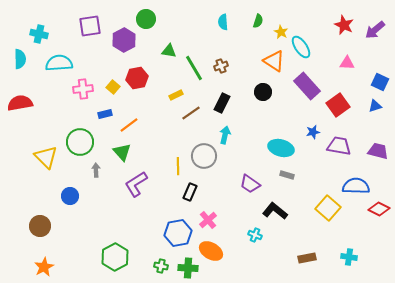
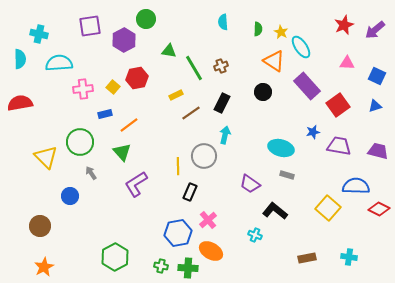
green semicircle at (258, 21): moved 8 px down; rotated 16 degrees counterclockwise
red star at (344, 25): rotated 24 degrees clockwise
blue square at (380, 82): moved 3 px left, 6 px up
gray arrow at (96, 170): moved 5 px left, 3 px down; rotated 32 degrees counterclockwise
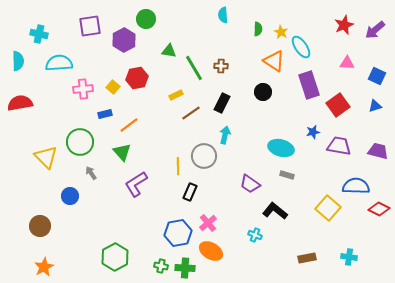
cyan semicircle at (223, 22): moved 7 px up
cyan semicircle at (20, 59): moved 2 px left, 2 px down
brown cross at (221, 66): rotated 24 degrees clockwise
purple rectangle at (307, 86): moved 2 px right, 1 px up; rotated 24 degrees clockwise
pink cross at (208, 220): moved 3 px down
green cross at (188, 268): moved 3 px left
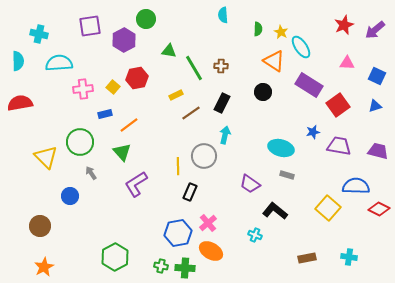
purple rectangle at (309, 85): rotated 40 degrees counterclockwise
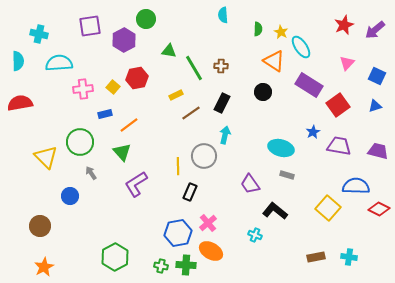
pink triangle at (347, 63): rotated 49 degrees counterclockwise
blue star at (313, 132): rotated 16 degrees counterclockwise
purple trapezoid at (250, 184): rotated 20 degrees clockwise
brown rectangle at (307, 258): moved 9 px right, 1 px up
green cross at (185, 268): moved 1 px right, 3 px up
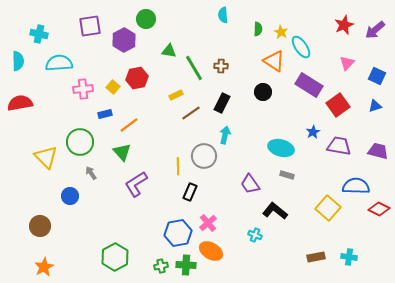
green cross at (161, 266): rotated 24 degrees counterclockwise
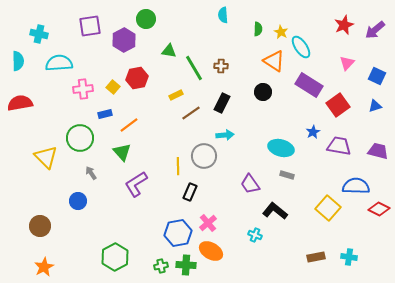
cyan arrow at (225, 135): rotated 72 degrees clockwise
green circle at (80, 142): moved 4 px up
blue circle at (70, 196): moved 8 px right, 5 px down
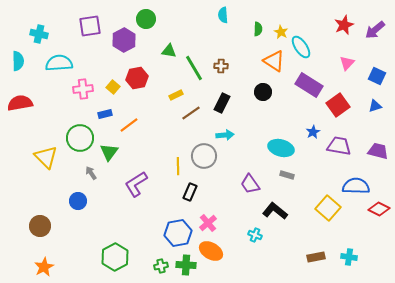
green triangle at (122, 152): moved 13 px left; rotated 18 degrees clockwise
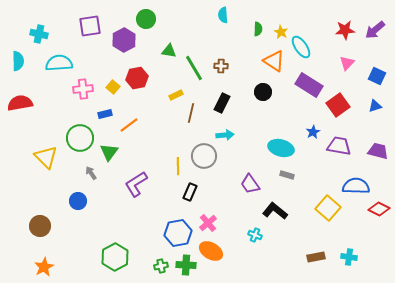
red star at (344, 25): moved 1 px right, 5 px down; rotated 18 degrees clockwise
brown line at (191, 113): rotated 42 degrees counterclockwise
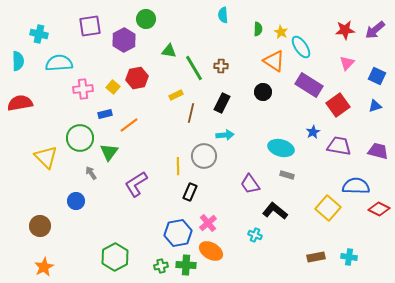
blue circle at (78, 201): moved 2 px left
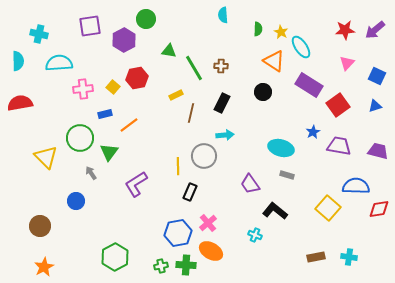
red diamond at (379, 209): rotated 35 degrees counterclockwise
